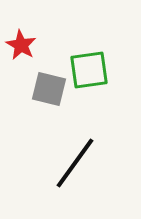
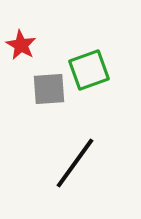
green square: rotated 12 degrees counterclockwise
gray square: rotated 18 degrees counterclockwise
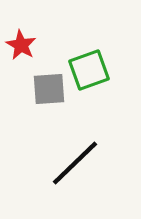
black line: rotated 10 degrees clockwise
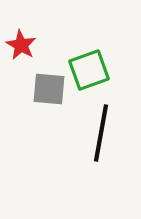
gray square: rotated 9 degrees clockwise
black line: moved 26 px right, 30 px up; rotated 36 degrees counterclockwise
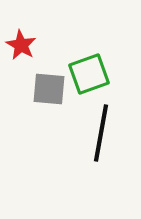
green square: moved 4 px down
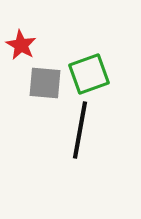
gray square: moved 4 px left, 6 px up
black line: moved 21 px left, 3 px up
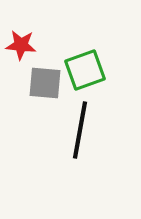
red star: rotated 24 degrees counterclockwise
green square: moved 4 px left, 4 px up
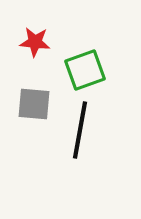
red star: moved 14 px right, 3 px up
gray square: moved 11 px left, 21 px down
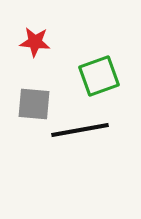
green square: moved 14 px right, 6 px down
black line: rotated 70 degrees clockwise
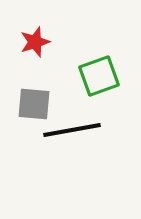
red star: rotated 24 degrees counterclockwise
black line: moved 8 px left
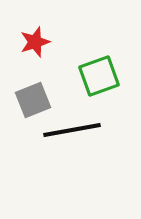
gray square: moved 1 px left, 4 px up; rotated 27 degrees counterclockwise
